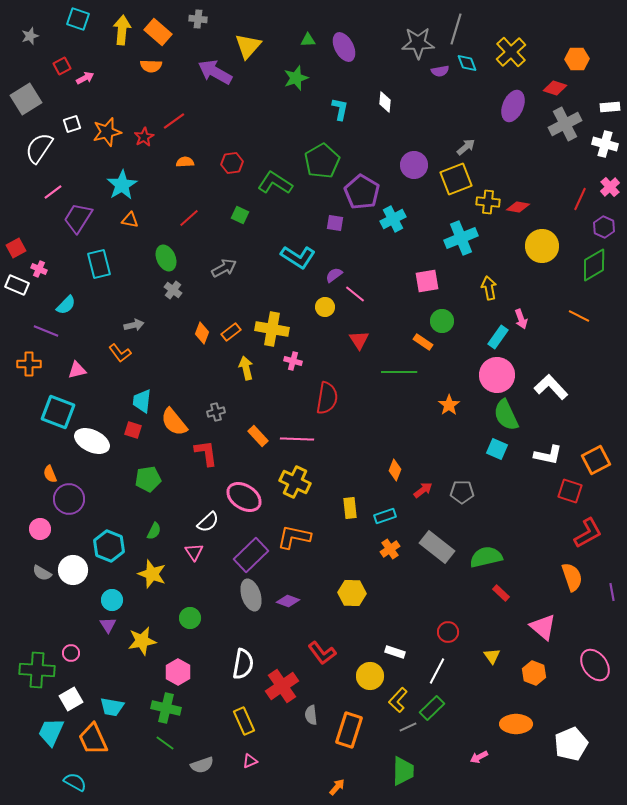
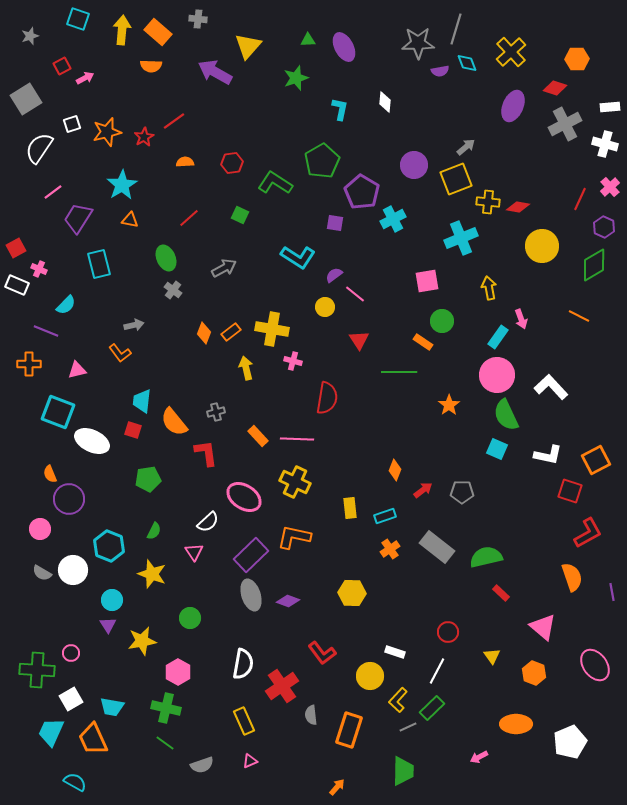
orange diamond at (202, 333): moved 2 px right
white pentagon at (571, 744): moved 1 px left, 2 px up
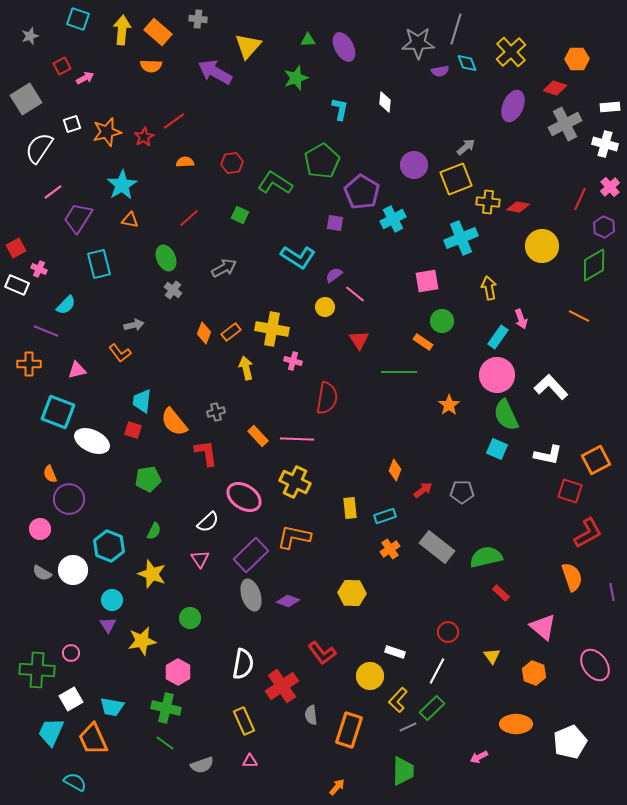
pink triangle at (194, 552): moved 6 px right, 7 px down
pink triangle at (250, 761): rotated 21 degrees clockwise
